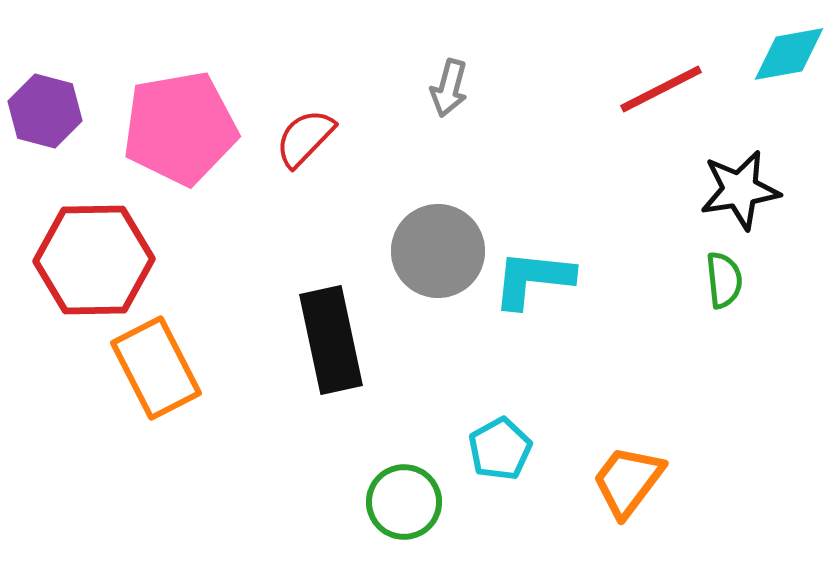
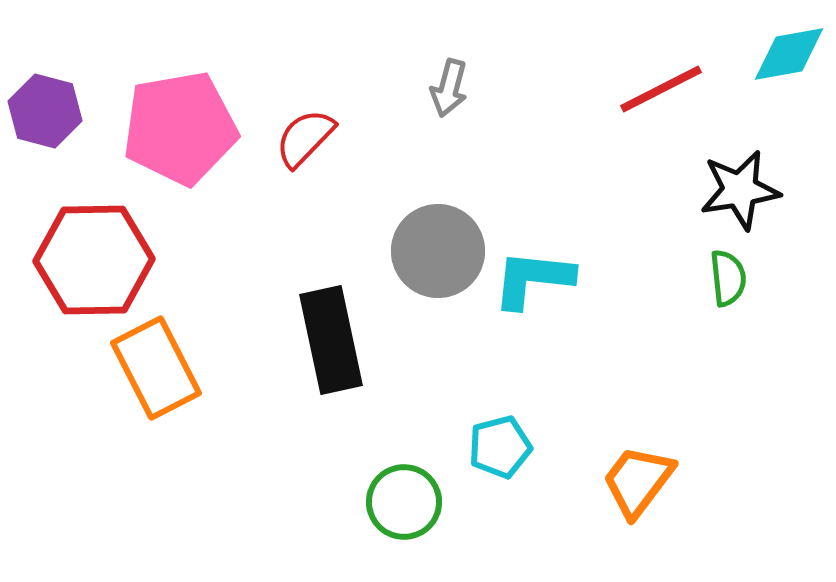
green semicircle: moved 4 px right, 2 px up
cyan pentagon: moved 2 px up; rotated 14 degrees clockwise
orange trapezoid: moved 10 px right
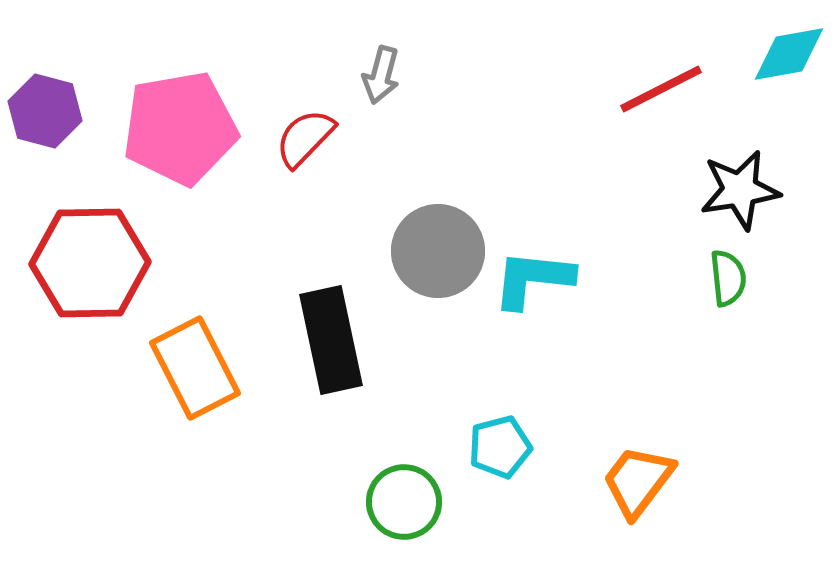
gray arrow: moved 68 px left, 13 px up
red hexagon: moved 4 px left, 3 px down
orange rectangle: moved 39 px right
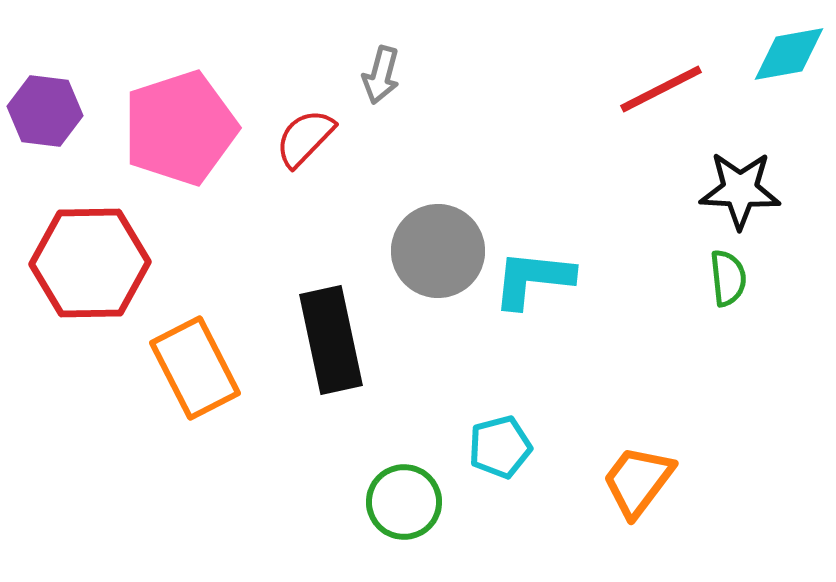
purple hexagon: rotated 8 degrees counterclockwise
pink pentagon: rotated 8 degrees counterclockwise
black star: rotated 12 degrees clockwise
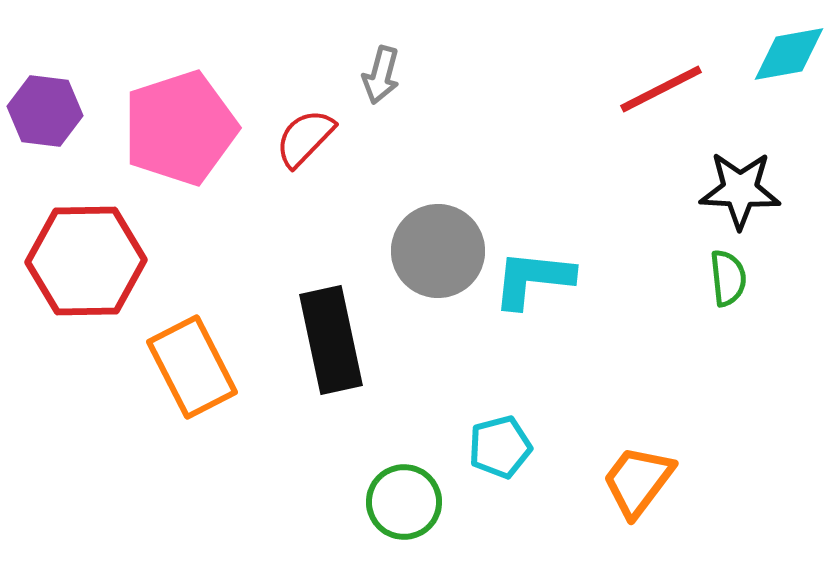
red hexagon: moved 4 px left, 2 px up
orange rectangle: moved 3 px left, 1 px up
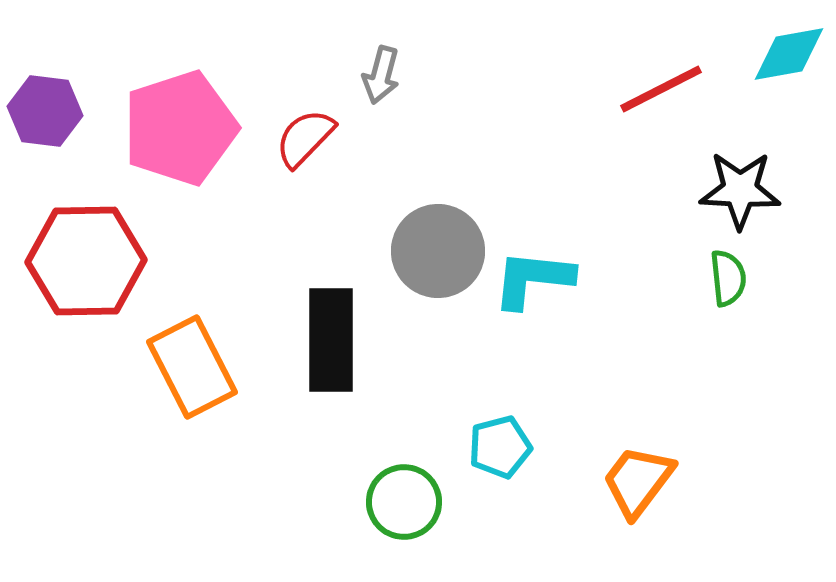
black rectangle: rotated 12 degrees clockwise
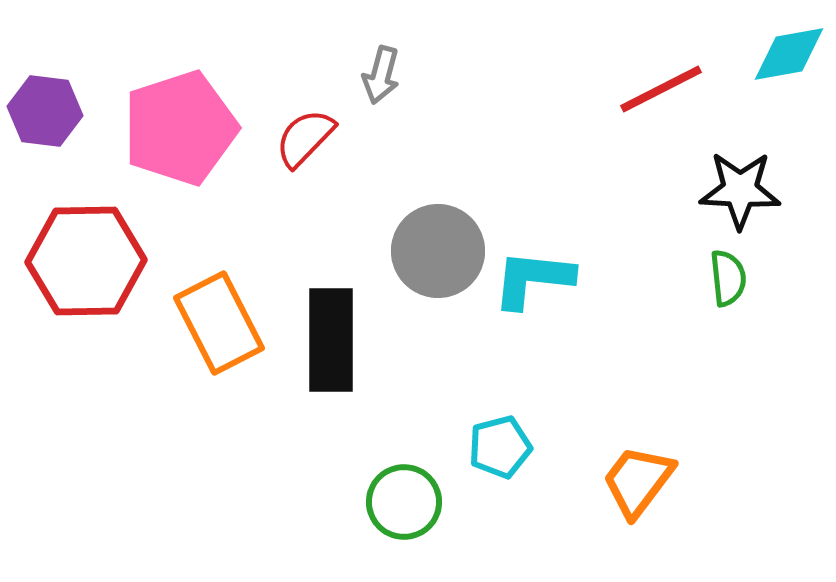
orange rectangle: moved 27 px right, 44 px up
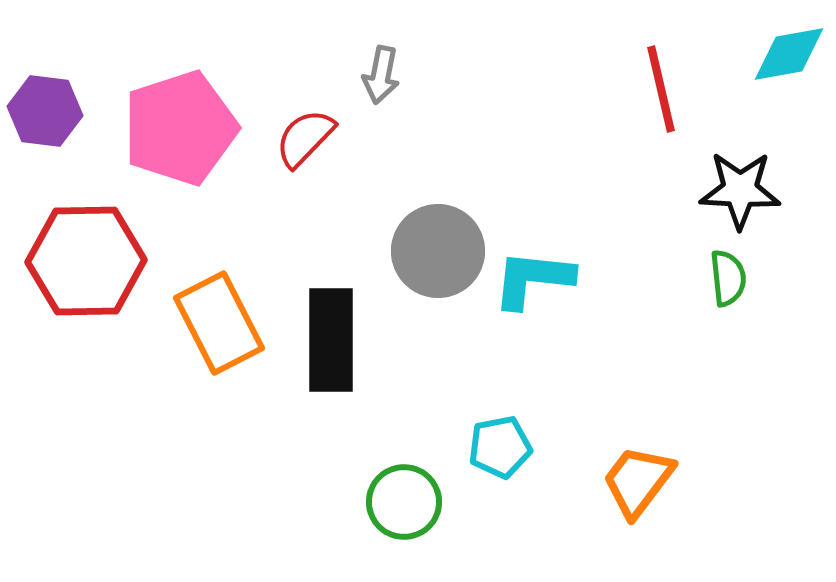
gray arrow: rotated 4 degrees counterclockwise
red line: rotated 76 degrees counterclockwise
cyan pentagon: rotated 4 degrees clockwise
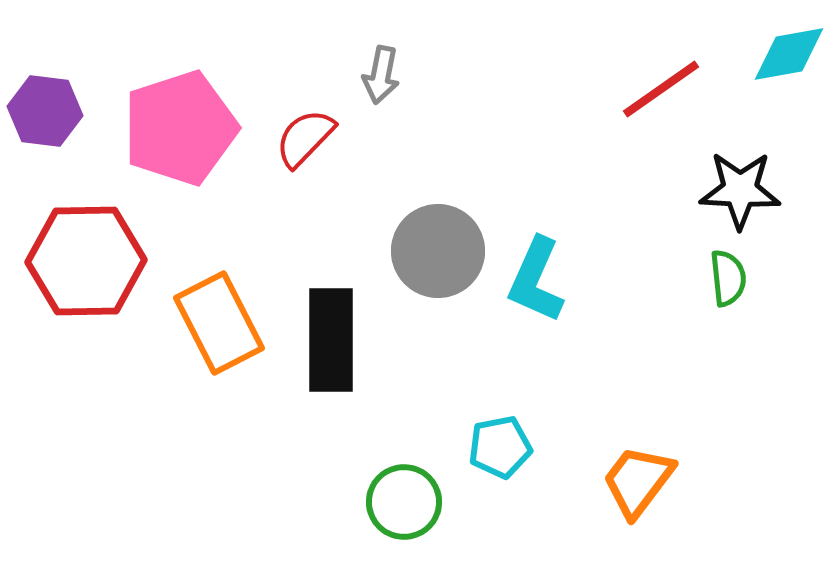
red line: rotated 68 degrees clockwise
cyan L-shape: moved 3 px right, 1 px down; rotated 72 degrees counterclockwise
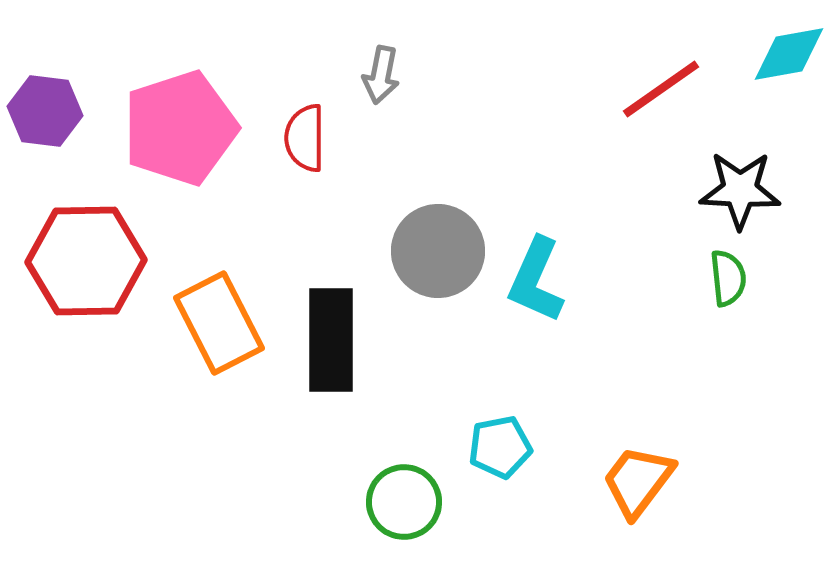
red semicircle: rotated 44 degrees counterclockwise
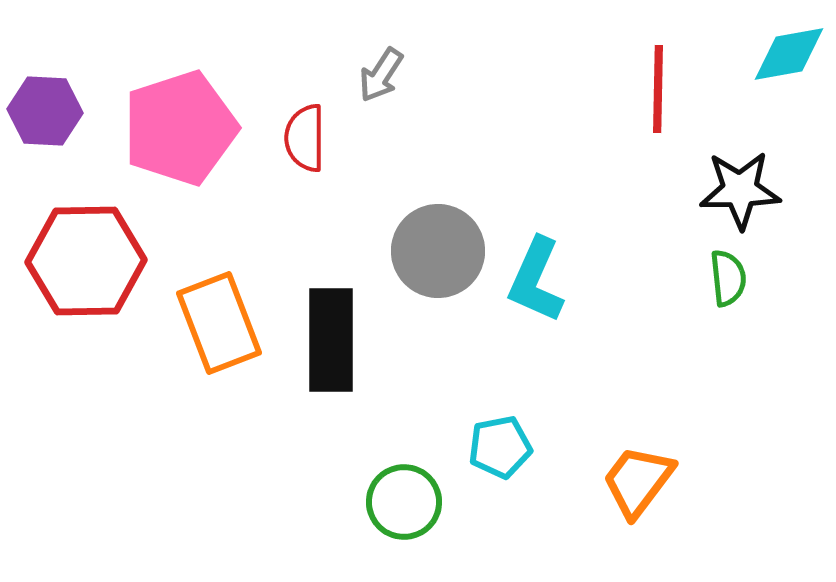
gray arrow: rotated 22 degrees clockwise
red line: moved 3 px left; rotated 54 degrees counterclockwise
purple hexagon: rotated 4 degrees counterclockwise
black star: rotated 4 degrees counterclockwise
orange rectangle: rotated 6 degrees clockwise
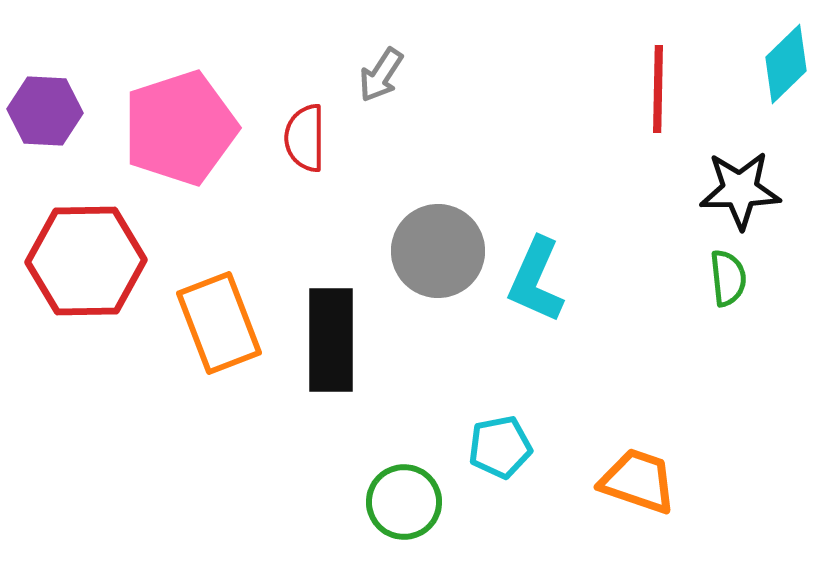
cyan diamond: moved 3 px left, 10 px down; rotated 34 degrees counterclockwise
orange trapezoid: rotated 72 degrees clockwise
